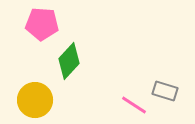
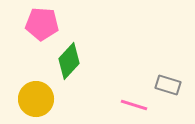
gray rectangle: moved 3 px right, 6 px up
yellow circle: moved 1 px right, 1 px up
pink line: rotated 16 degrees counterclockwise
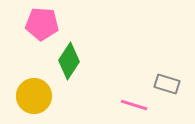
green diamond: rotated 9 degrees counterclockwise
gray rectangle: moved 1 px left, 1 px up
yellow circle: moved 2 px left, 3 px up
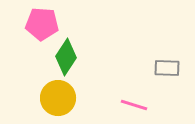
green diamond: moved 3 px left, 4 px up
gray rectangle: moved 16 px up; rotated 15 degrees counterclockwise
yellow circle: moved 24 px right, 2 px down
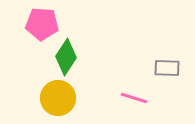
pink line: moved 7 px up
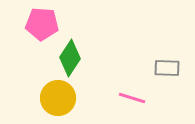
green diamond: moved 4 px right, 1 px down
pink line: moved 2 px left
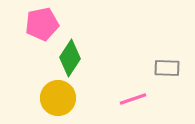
pink pentagon: rotated 16 degrees counterclockwise
pink line: moved 1 px right, 1 px down; rotated 36 degrees counterclockwise
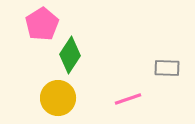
pink pentagon: rotated 20 degrees counterclockwise
green diamond: moved 3 px up
pink line: moved 5 px left
